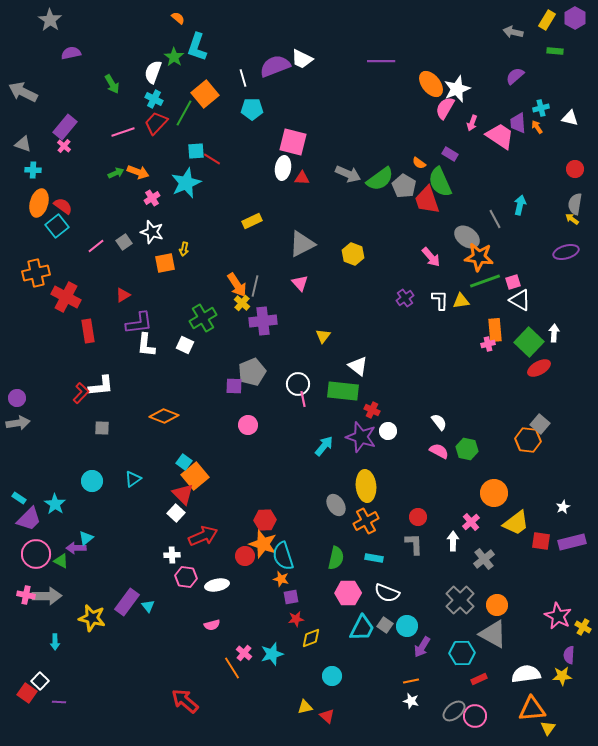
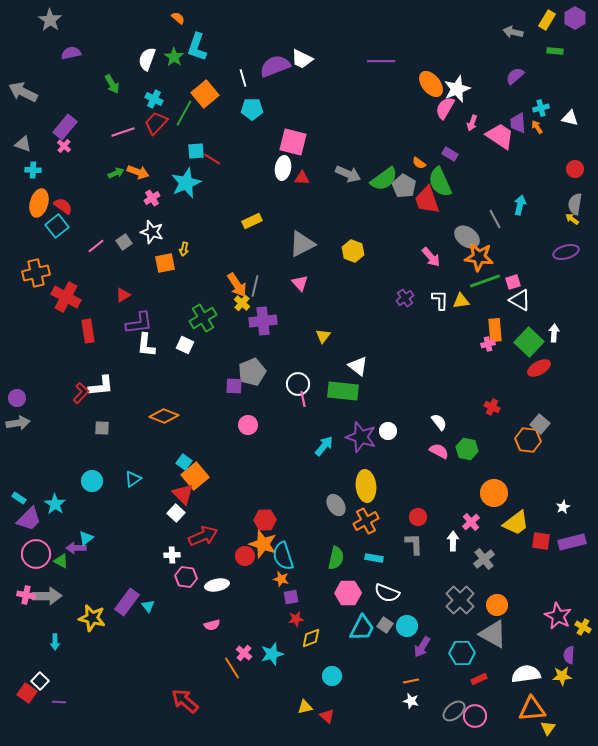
white semicircle at (153, 72): moved 6 px left, 13 px up
green semicircle at (380, 179): moved 4 px right
yellow hexagon at (353, 254): moved 3 px up
red cross at (372, 410): moved 120 px right, 3 px up
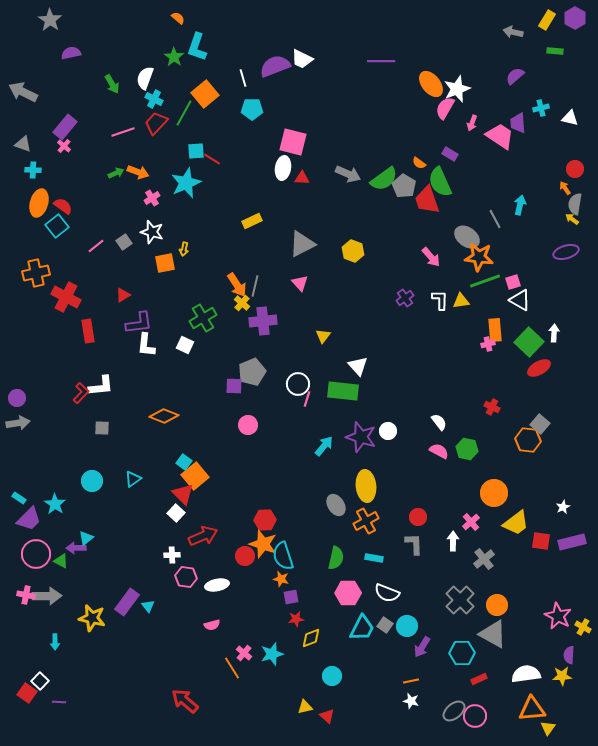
white semicircle at (147, 59): moved 2 px left, 19 px down
orange arrow at (537, 127): moved 28 px right, 61 px down
white triangle at (358, 366): rotated 10 degrees clockwise
pink line at (303, 399): moved 4 px right; rotated 28 degrees clockwise
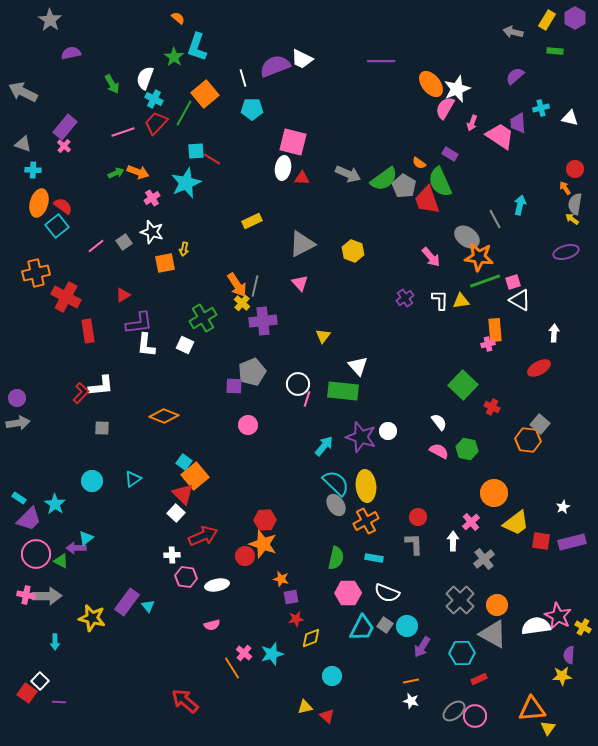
green square at (529, 342): moved 66 px left, 43 px down
cyan semicircle at (283, 556): moved 53 px right, 73 px up; rotated 152 degrees clockwise
white semicircle at (526, 674): moved 10 px right, 48 px up
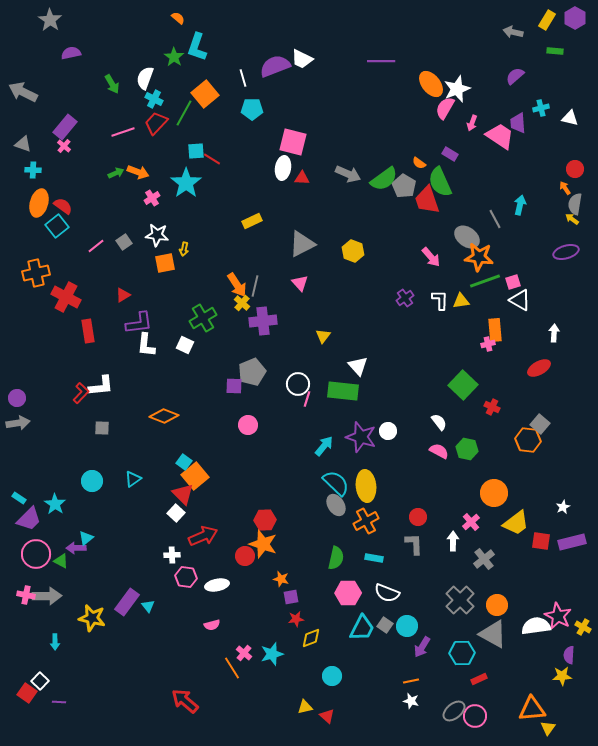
cyan star at (186, 183): rotated 12 degrees counterclockwise
white star at (152, 232): moved 5 px right, 3 px down; rotated 10 degrees counterclockwise
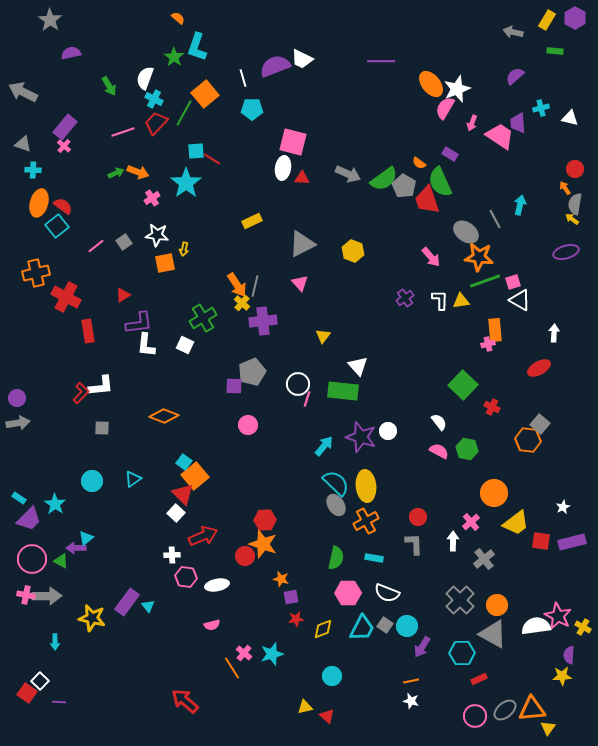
green arrow at (112, 84): moved 3 px left, 2 px down
gray ellipse at (467, 237): moved 1 px left, 5 px up
pink circle at (36, 554): moved 4 px left, 5 px down
yellow diamond at (311, 638): moved 12 px right, 9 px up
gray ellipse at (454, 711): moved 51 px right, 1 px up
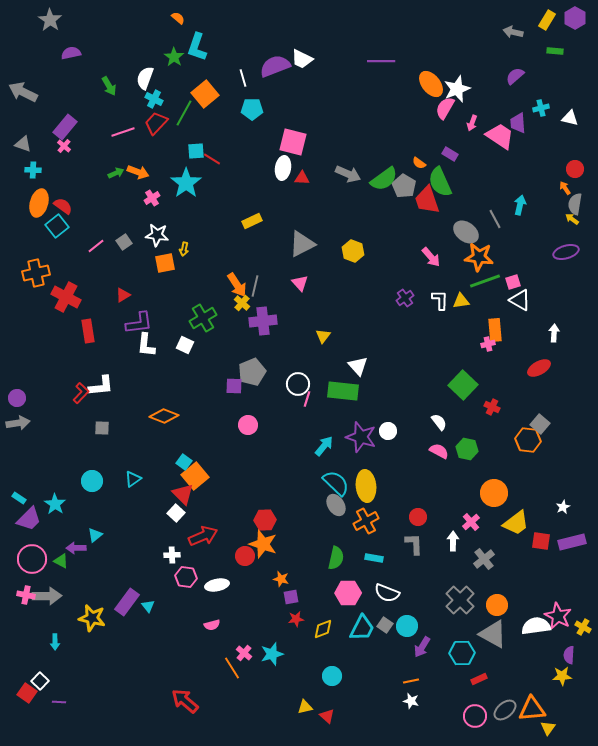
cyan triangle at (86, 538): moved 9 px right, 3 px up
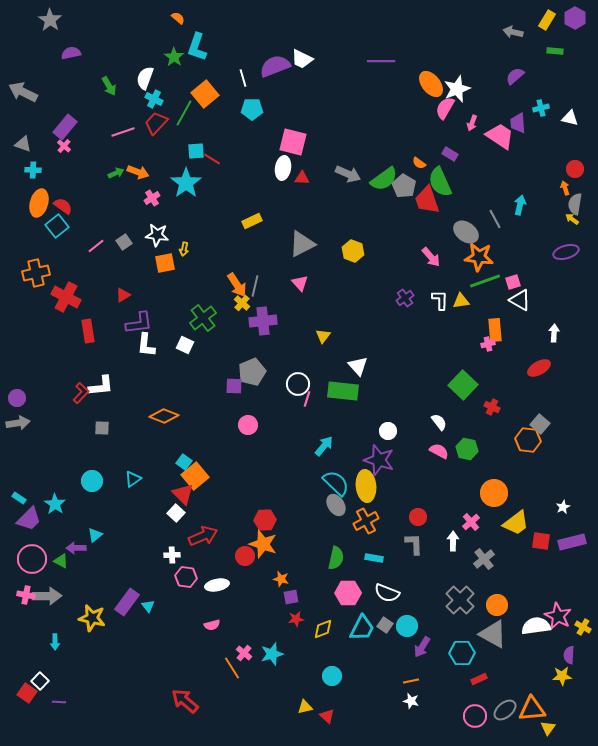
orange arrow at (565, 188): rotated 16 degrees clockwise
green cross at (203, 318): rotated 8 degrees counterclockwise
purple star at (361, 437): moved 18 px right, 23 px down
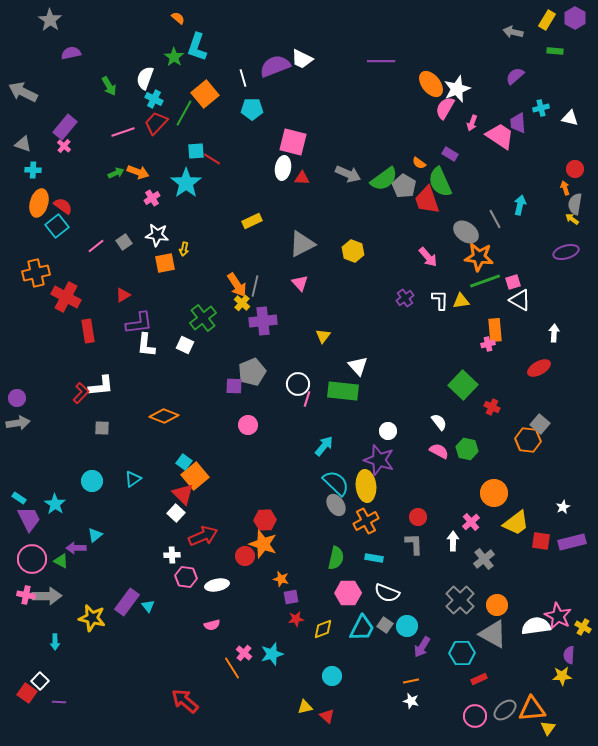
pink arrow at (431, 257): moved 3 px left
purple trapezoid at (29, 519): rotated 72 degrees counterclockwise
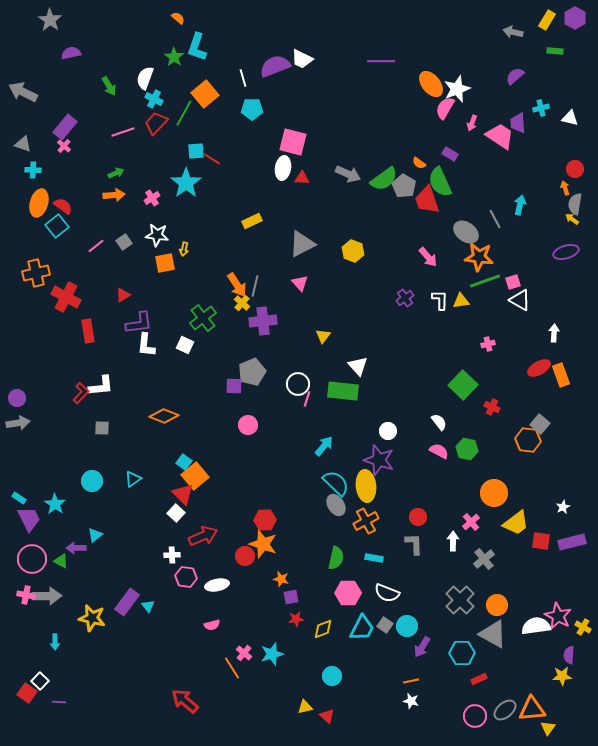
orange arrow at (138, 172): moved 24 px left, 23 px down; rotated 25 degrees counterclockwise
orange rectangle at (495, 330): moved 66 px right, 45 px down; rotated 15 degrees counterclockwise
